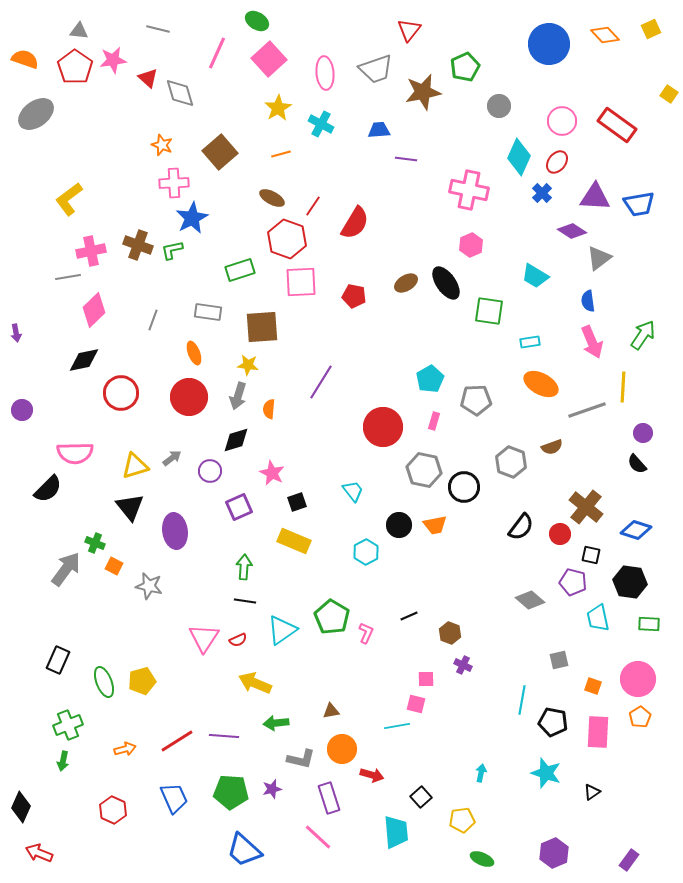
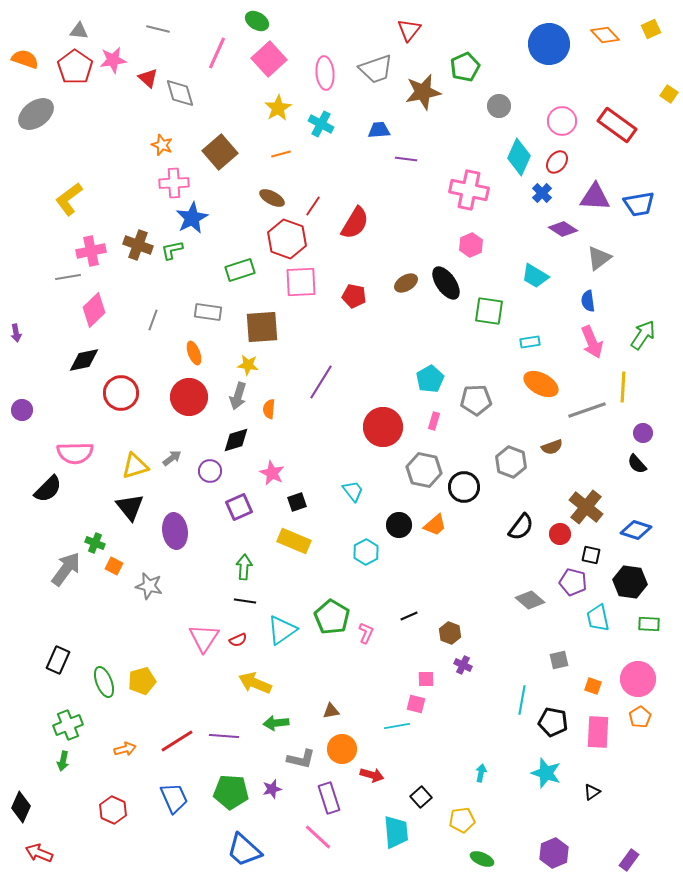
purple diamond at (572, 231): moved 9 px left, 2 px up
orange trapezoid at (435, 525): rotated 30 degrees counterclockwise
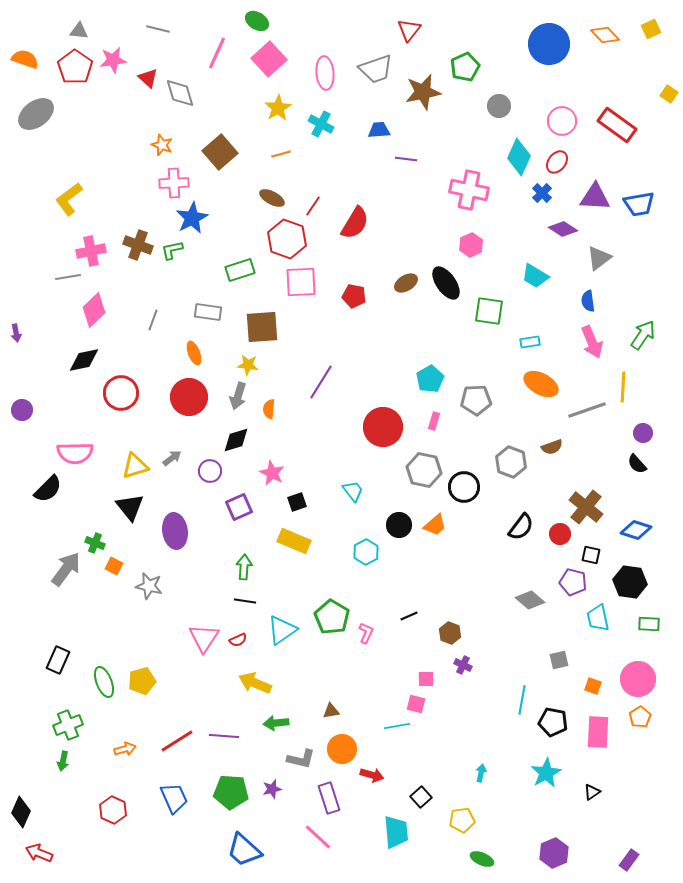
cyan star at (546, 773): rotated 24 degrees clockwise
black diamond at (21, 807): moved 5 px down
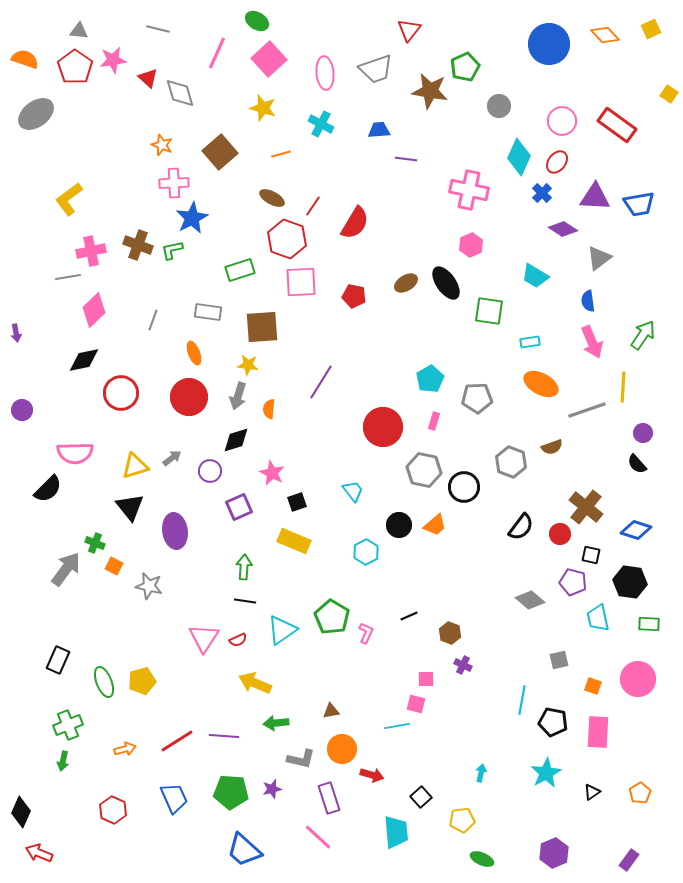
brown star at (423, 92): moved 7 px right, 1 px up; rotated 21 degrees clockwise
yellow star at (278, 108): moved 15 px left; rotated 24 degrees counterclockwise
gray pentagon at (476, 400): moved 1 px right, 2 px up
orange pentagon at (640, 717): moved 76 px down
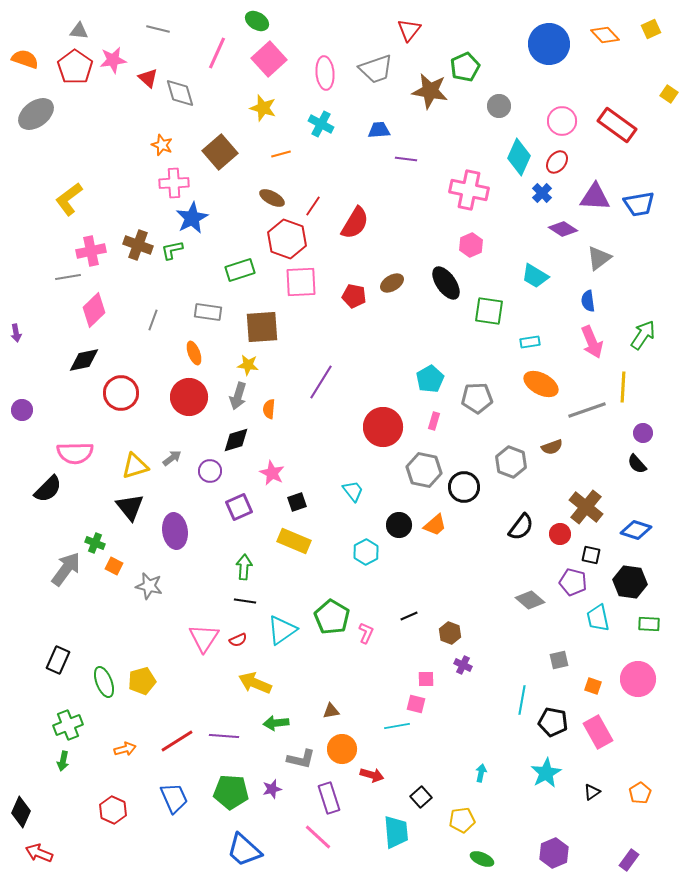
brown ellipse at (406, 283): moved 14 px left
pink rectangle at (598, 732): rotated 32 degrees counterclockwise
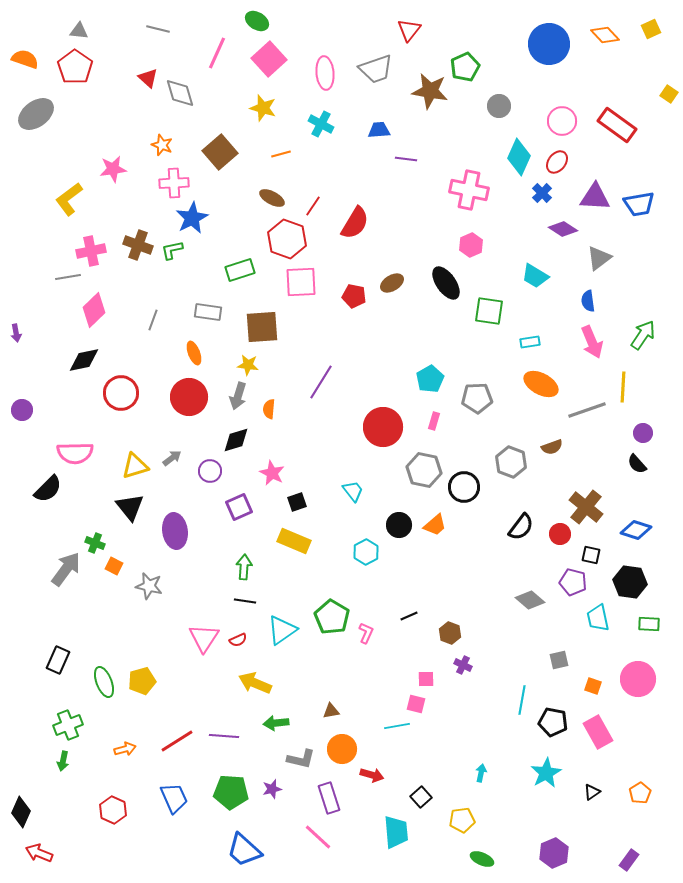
pink star at (113, 60): moved 109 px down
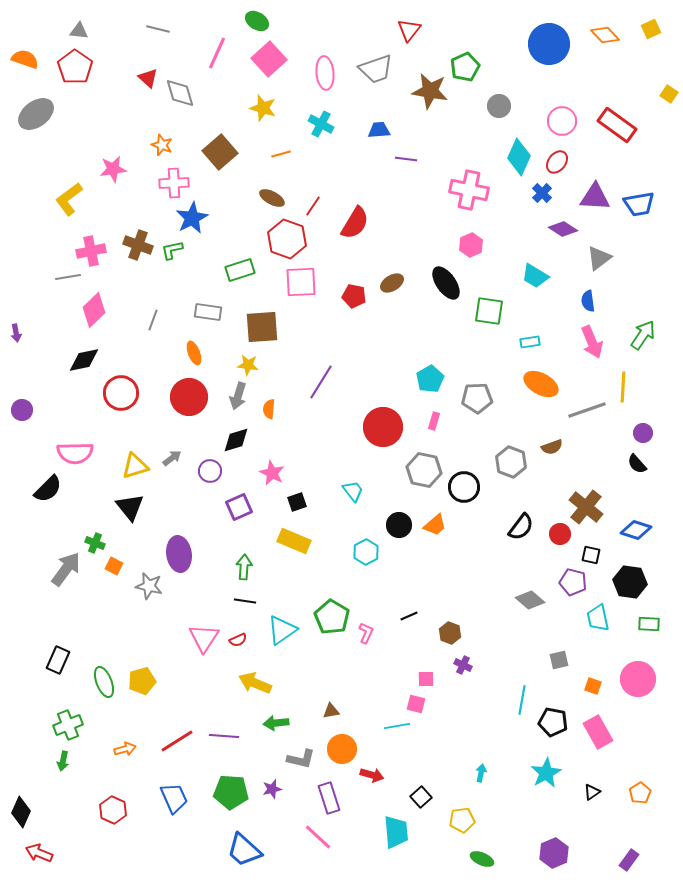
purple ellipse at (175, 531): moved 4 px right, 23 px down
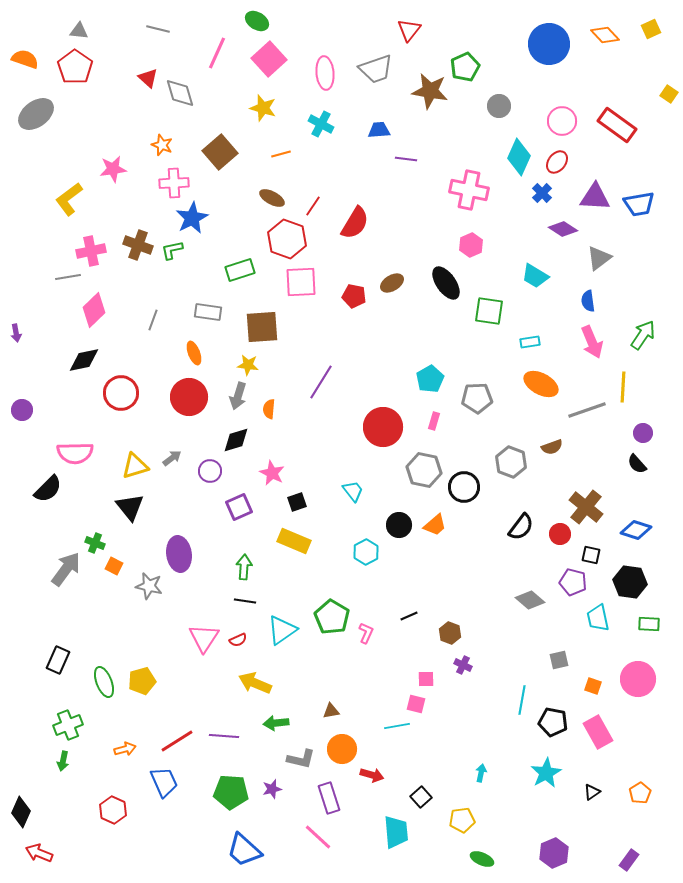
blue trapezoid at (174, 798): moved 10 px left, 16 px up
